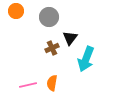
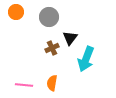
orange circle: moved 1 px down
pink line: moved 4 px left; rotated 18 degrees clockwise
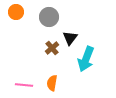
brown cross: rotated 16 degrees counterclockwise
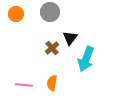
orange circle: moved 2 px down
gray circle: moved 1 px right, 5 px up
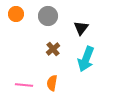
gray circle: moved 2 px left, 4 px down
black triangle: moved 11 px right, 10 px up
brown cross: moved 1 px right, 1 px down
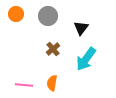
cyan arrow: rotated 15 degrees clockwise
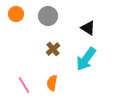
black triangle: moved 7 px right; rotated 35 degrees counterclockwise
pink line: rotated 54 degrees clockwise
